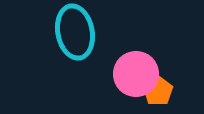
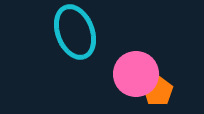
cyan ellipse: rotated 10 degrees counterclockwise
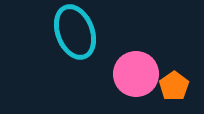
orange pentagon: moved 16 px right, 5 px up
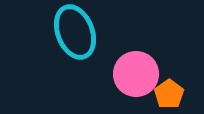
orange pentagon: moved 5 px left, 8 px down
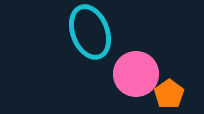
cyan ellipse: moved 15 px right
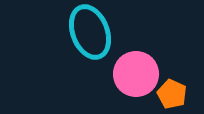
orange pentagon: moved 3 px right; rotated 12 degrees counterclockwise
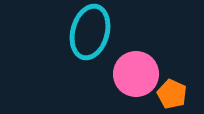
cyan ellipse: rotated 36 degrees clockwise
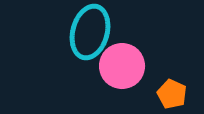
pink circle: moved 14 px left, 8 px up
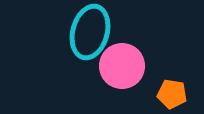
orange pentagon: rotated 16 degrees counterclockwise
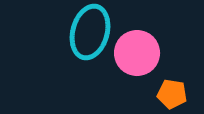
pink circle: moved 15 px right, 13 px up
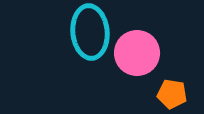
cyan ellipse: rotated 20 degrees counterclockwise
